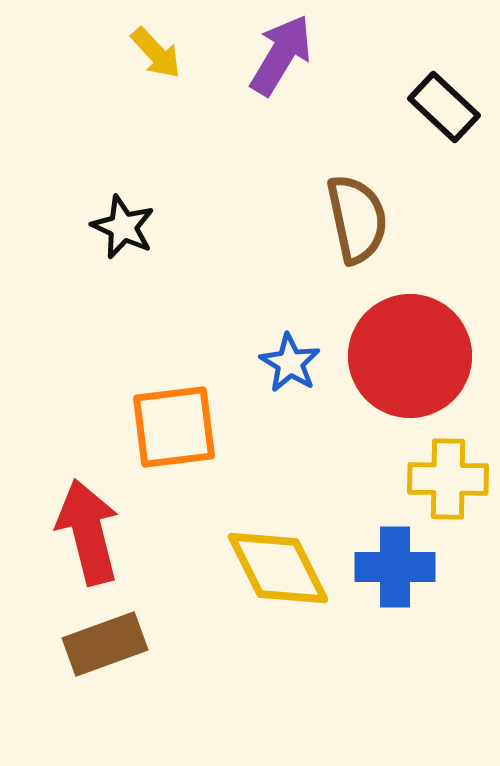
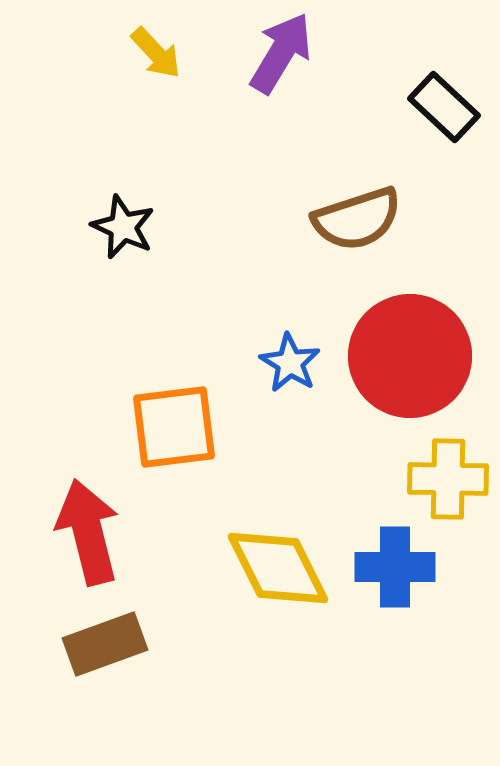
purple arrow: moved 2 px up
brown semicircle: rotated 84 degrees clockwise
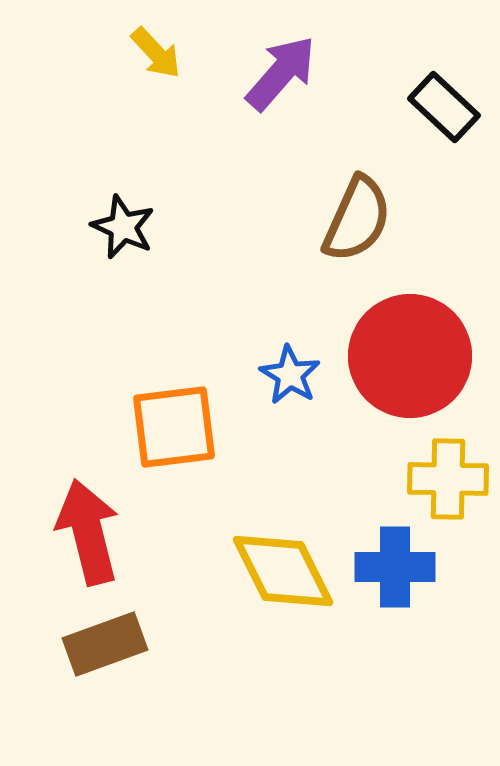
purple arrow: moved 20 px down; rotated 10 degrees clockwise
brown semicircle: rotated 48 degrees counterclockwise
blue star: moved 12 px down
yellow diamond: moved 5 px right, 3 px down
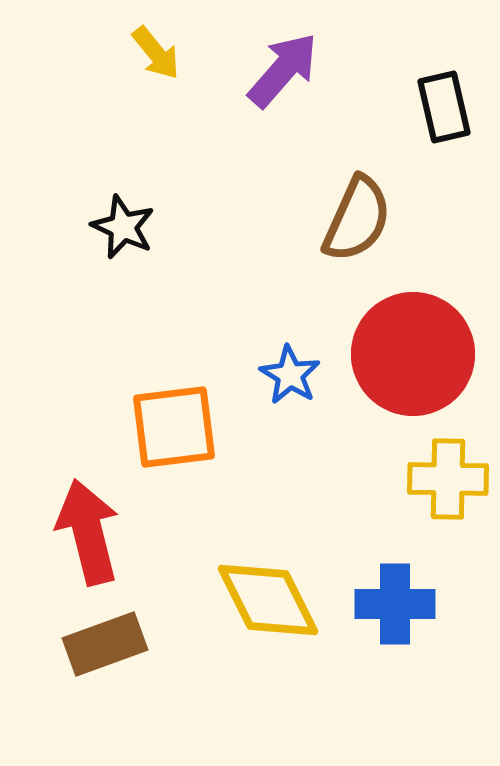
yellow arrow: rotated 4 degrees clockwise
purple arrow: moved 2 px right, 3 px up
black rectangle: rotated 34 degrees clockwise
red circle: moved 3 px right, 2 px up
blue cross: moved 37 px down
yellow diamond: moved 15 px left, 29 px down
